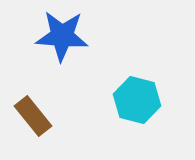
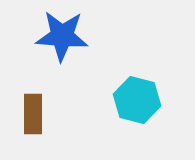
brown rectangle: moved 2 px up; rotated 39 degrees clockwise
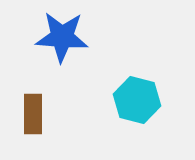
blue star: moved 1 px down
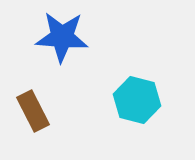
brown rectangle: moved 3 px up; rotated 27 degrees counterclockwise
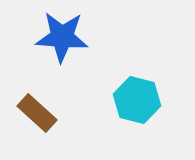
brown rectangle: moved 4 px right, 2 px down; rotated 21 degrees counterclockwise
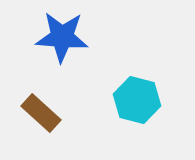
brown rectangle: moved 4 px right
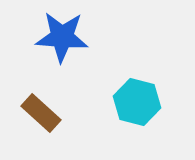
cyan hexagon: moved 2 px down
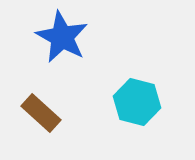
blue star: rotated 24 degrees clockwise
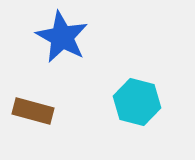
brown rectangle: moved 8 px left, 2 px up; rotated 27 degrees counterclockwise
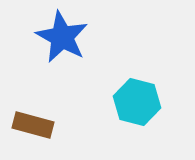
brown rectangle: moved 14 px down
